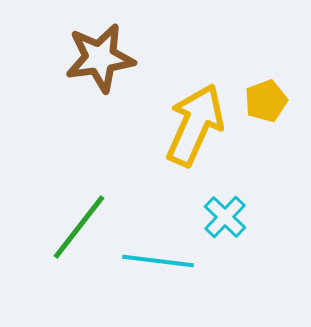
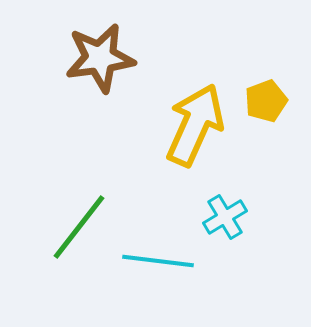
cyan cross: rotated 15 degrees clockwise
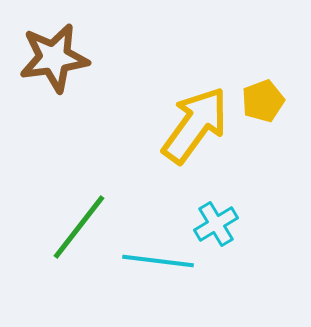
brown star: moved 46 px left
yellow pentagon: moved 3 px left
yellow arrow: rotated 12 degrees clockwise
cyan cross: moved 9 px left, 7 px down
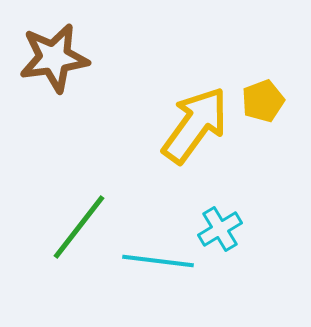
cyan cross: moved 4 px right, 5 px down
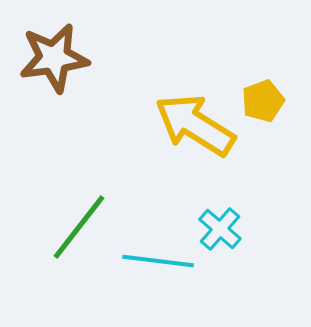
yellow arrow: rotated 94 degrees counterclockwise
cyan cross: rotated 18 degrees counterclockwise
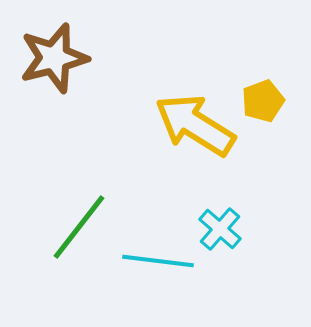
brown star: rotated 6 degrees counterclockwise
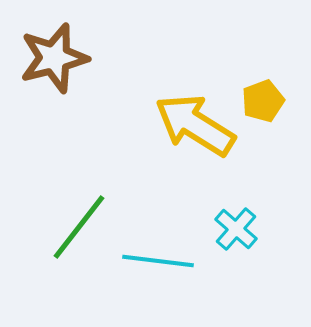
cyan cross: moved 16 px right
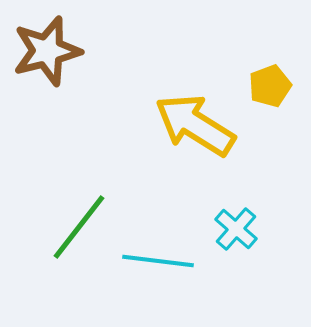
brown star: moved 7 px left, 7 px up
yellow pentagon: moved 7 px right, 15 px up
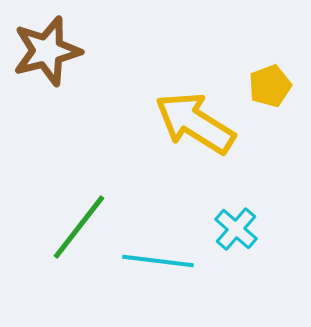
yellow arrow: moved 2 px up
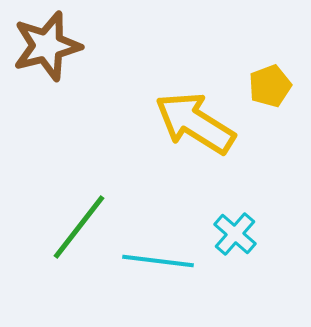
brown star: moved 5 px up
cyan cross: moved 1 px left, 5 px down
